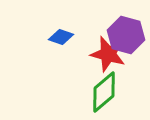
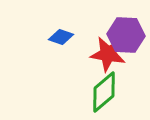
purple hexagon: rotated 12 degrees counterclockwise
red star: rotated 6 degrees counterclockwise
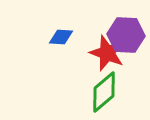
blue diamond: rotated 15 degrees counterclockwise
red star: moved 1 px left, 1 px up; rotated 12 degrees clockwise
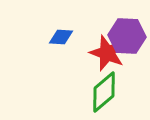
purple hexagon: moved 1 px right, 1 px down
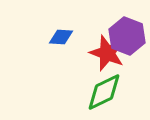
purple hexagon: rotated 18 degrees clockwise
green diamond: rotated 15 degrees clockwise
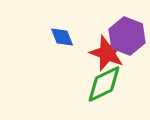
blue diamond: moved 1 px right; rotated 65 degrees clockwise
green diamond: moved 8 px up
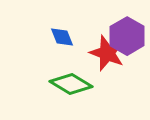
purple hexagon: rotated 9 degrees clockwise
green diamond: moved 33 px left; rotated 57 degrees clockwise
